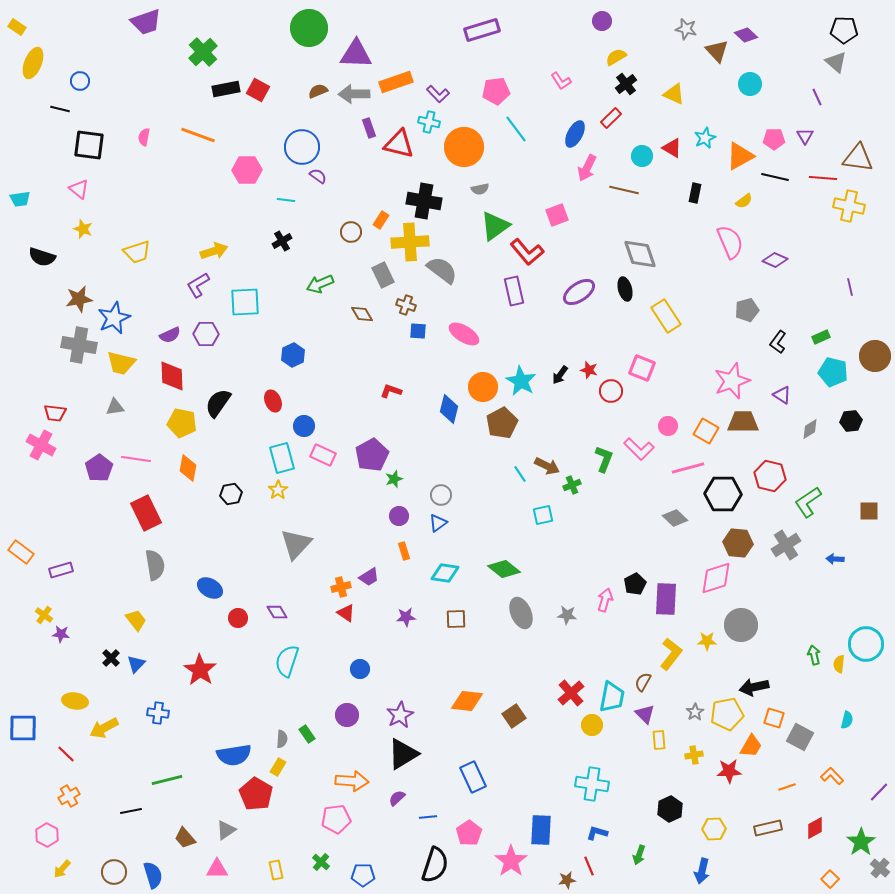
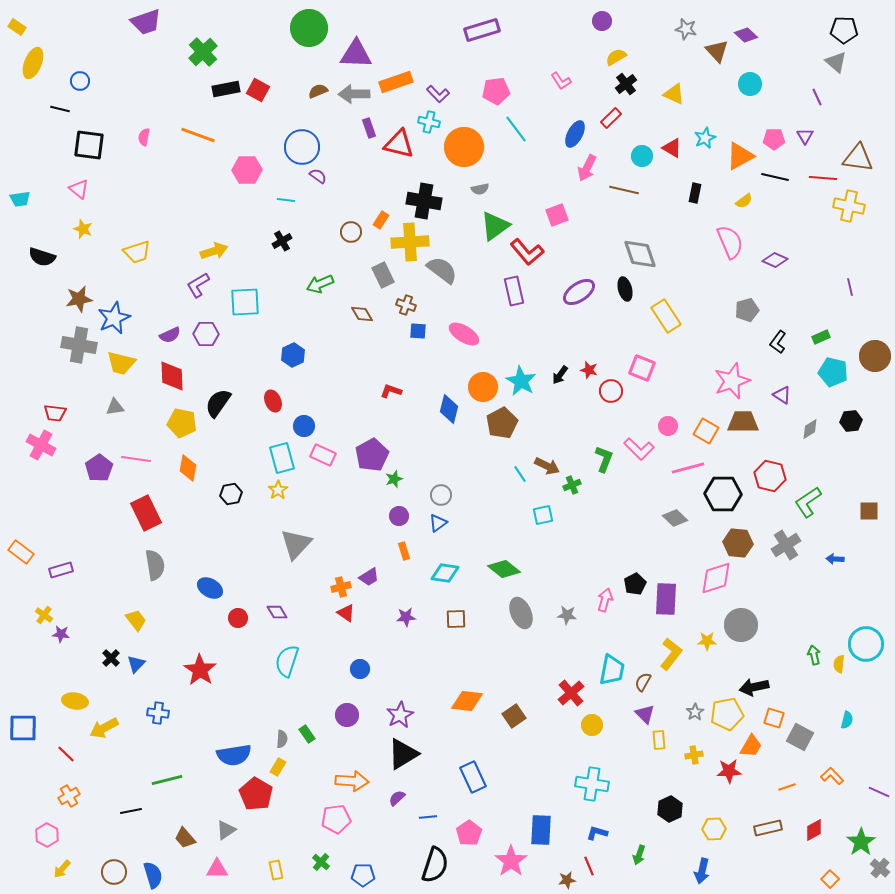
cyan trapezoid at (612, 697): moved 27 px up
purple line at (879, 792): rotated 70 degrees clockwise
red diamond at (815, 828): moved 1 px left, 2 px down
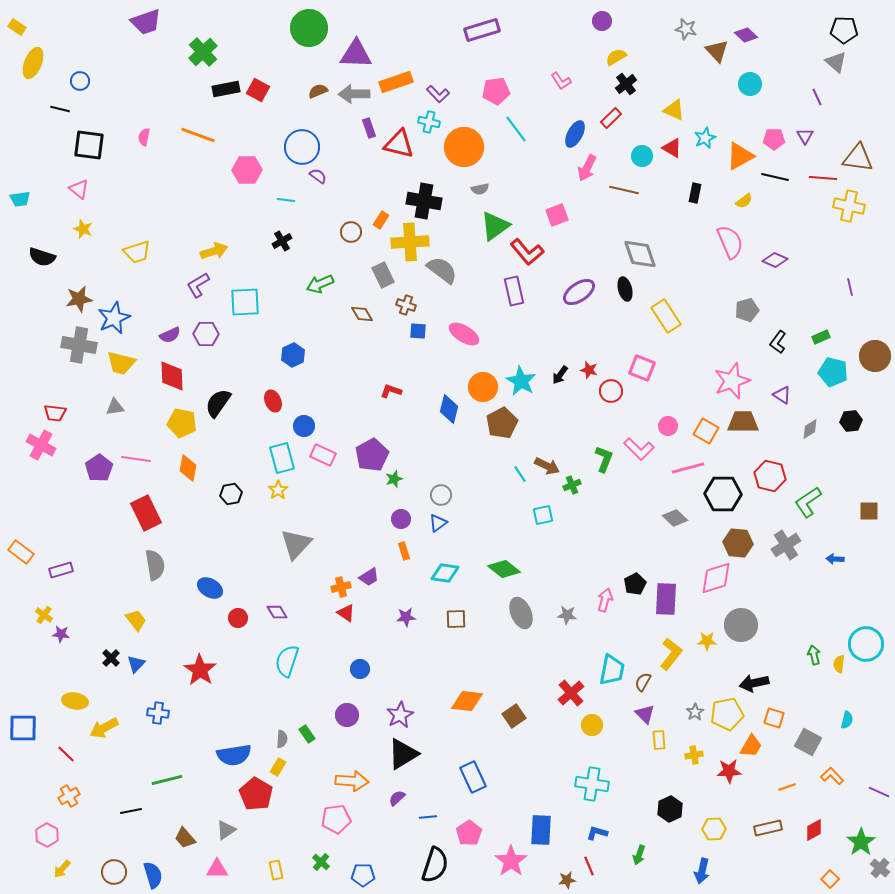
yellow triangle at (674, 94): moved 16 px down
purple circle at (399, 516): moved 2 px right, 3 px down
black arrow at (754, 687): moved 4 px up
gray square at (800, 737): moved 8 px right, 5 px down
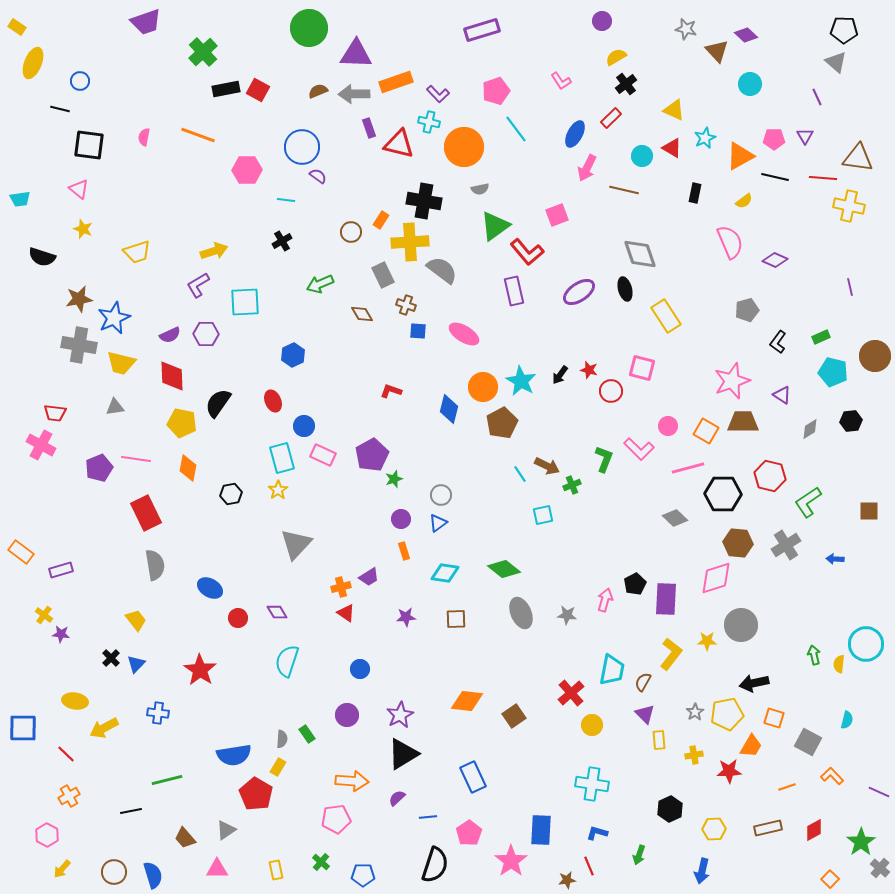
pink pentagon at (496, 91): rotated 12 degrees counterclockwise
pink square at (642, 368): rotated 8 degrees counterclockwise
purple pentagon at (99, 468): rotated 12 degrees clockwise
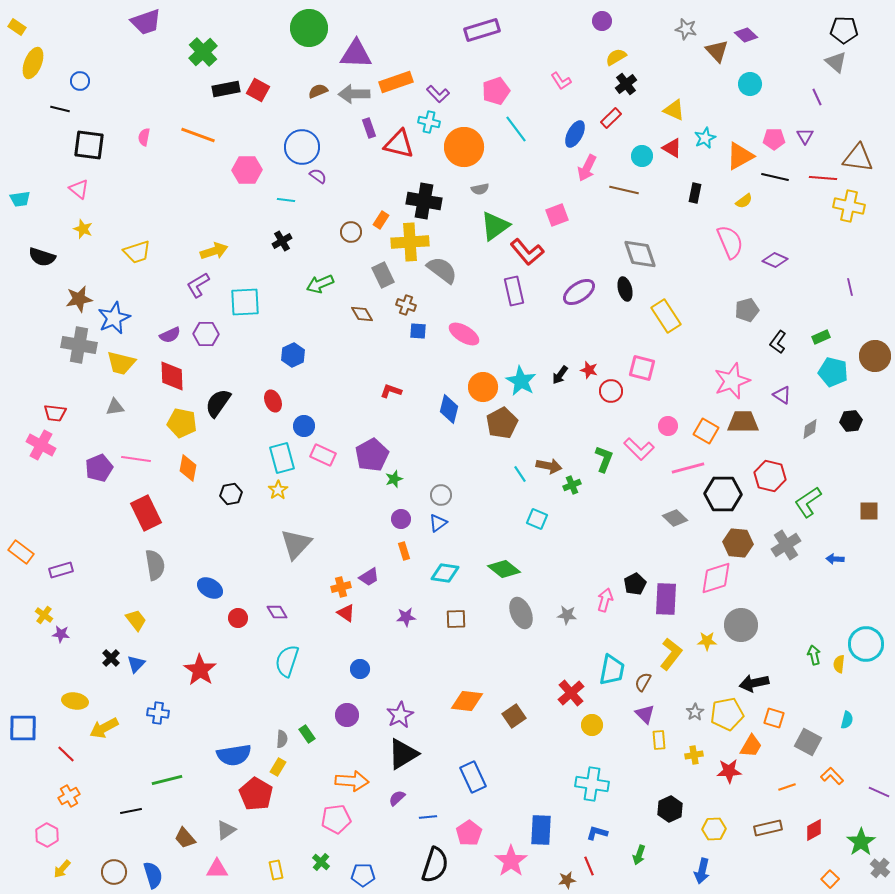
brown arrow at (547, 466): moved 2 px right; rotated 15 degrees counterclockwise
cyan square at (543, 515): moved 6 px left, 4 px down; rotated 35 degrees clockwise
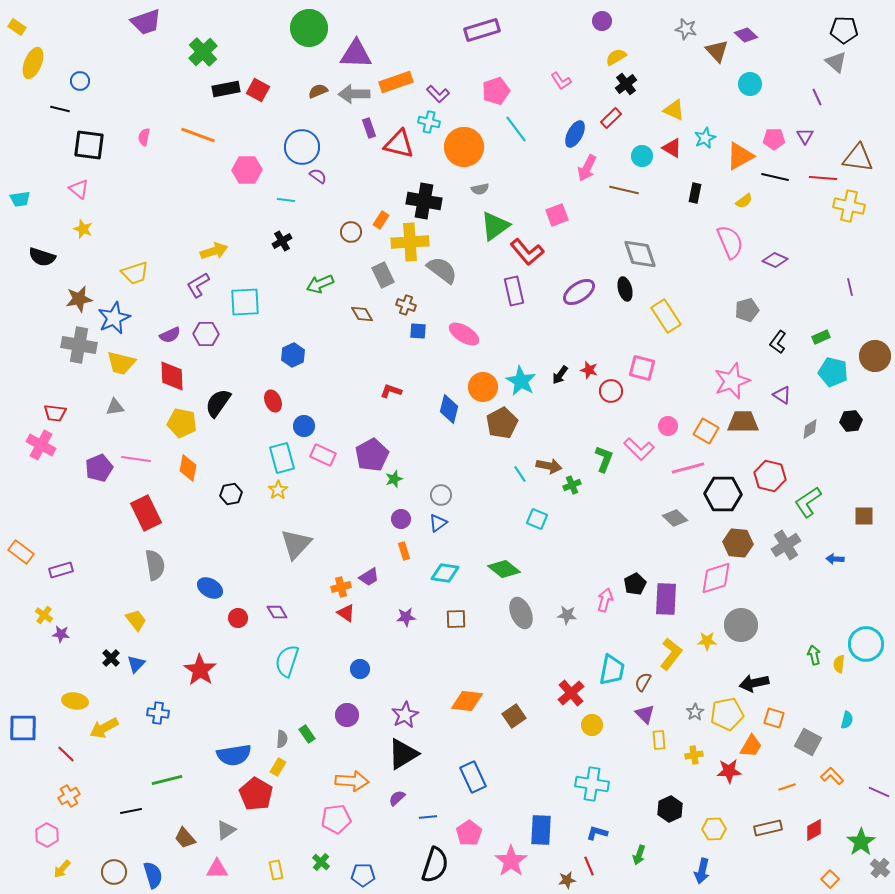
yellow trapezoid at (137, 252): moved 2 px left, 21 px down
brown square at (869, 511): moved 5 px left, 5 px down
purple star at (400, 715): moved 5 px right
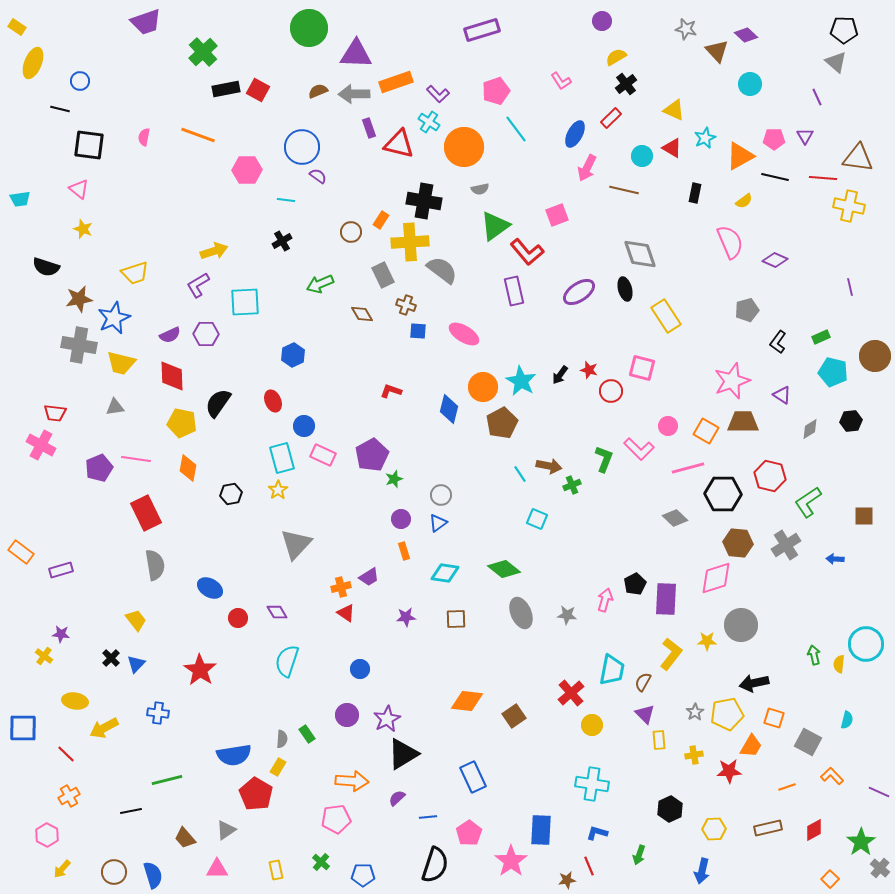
cyan cross at (429, 122): rotated 20 degrees clockwise
black semicircle at (42, 257): moved 4 px right, 10 px down
yellow cross at (44, 615): moved 41 px down
purple star at (405, 715): moved 18 px left, 4 px down
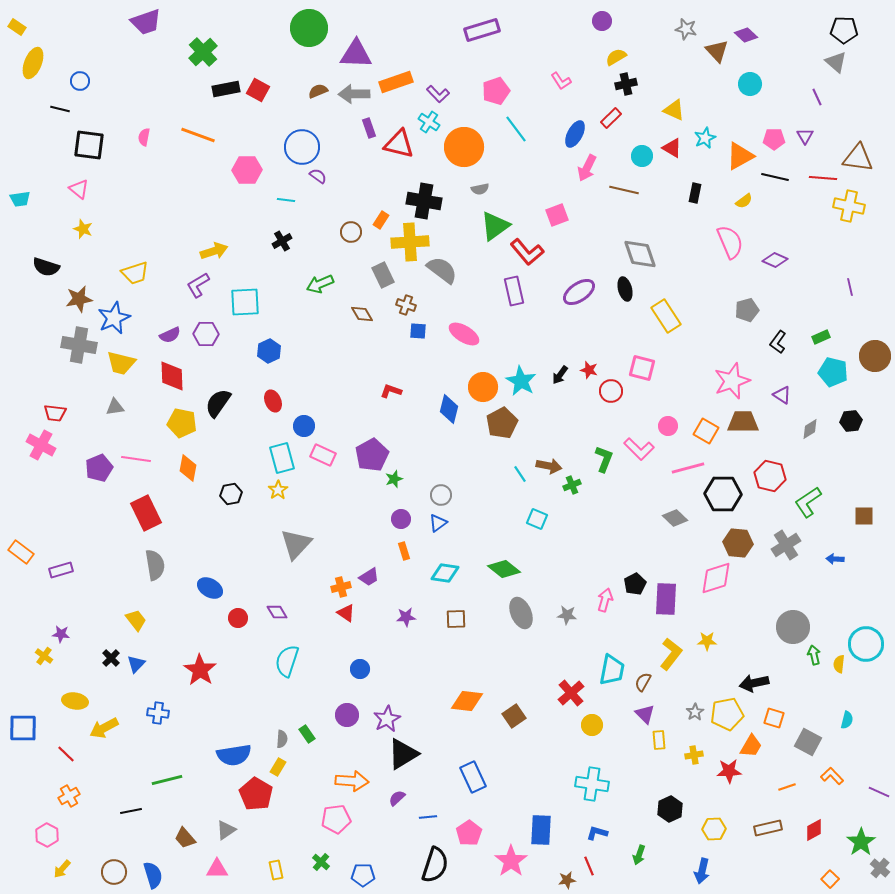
black cross at (626, 84): rotated 25 degrees clockwise
blue hexagon at (293, 355): moved 24 px left, 4 px up
gray circle at (741, 625): moved 52 px right, 2 px down
